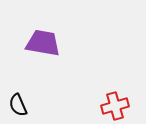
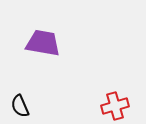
black semicircle: moved 2 px right, 1 px down
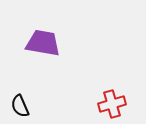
red cross: moved 3 px left, 2 px up
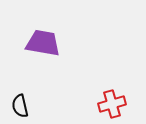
black semicircle: rotated 10 degrees clockwise
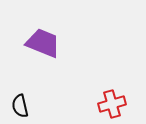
purple trapezoid: rotated 12 degrees clockwise
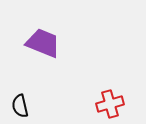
red cross: moved 2 px left
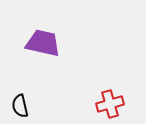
purple trapezoid: rotated 9 degrees counterclockwise
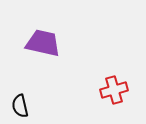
red cross: moved 4 px right, 14 px up
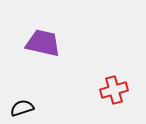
black semicircle: moved 2 px right, 2 px down; rotated 85 degrees clockwise
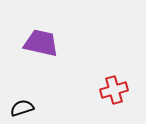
purple trapezoid: moved 2 px left
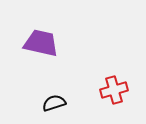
black semicircle: moved 32 px right, 5 px up
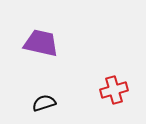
black semicircle: moved 10 px left
